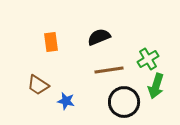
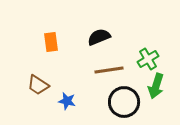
blue star: moved 1 px right
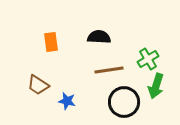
black semicircle: rotated 25 degrees clockwise
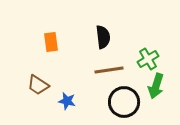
black semicircle: moved 4 px right; rotated 80 degrees clockwise
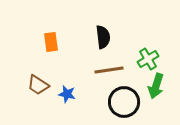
blue star: moved 7 px up
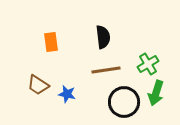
green cross: moved 5 px down
brown line: moved 3 px left
green arrow: moved 7 px down
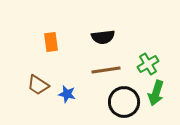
black semicircle: rotated 90 degrees clockwise
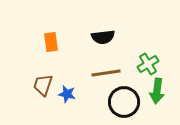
brown line: moved 3 px down
brown trapezoid: moved 5 px right; rotated 75 degrees clockwise
green arrow: moved 1 px right, 2 px up; rotated 10 degrees counterclockwise
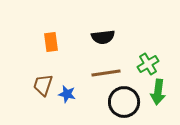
green arrow: moved 1 px right, 1 px down
